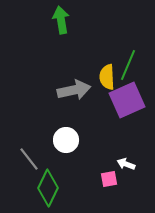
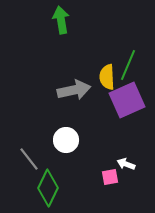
pink square: moved 1 px right, 2 px up
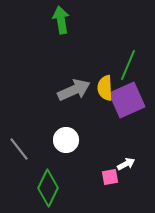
yellow semicircle: moved 2 px left, 11 px down
gray arrow: rotated 12 degrees counterclockwise
gray line: moved 10 px left, 10 px up
white arrow: rotated 132 degrees clockwise
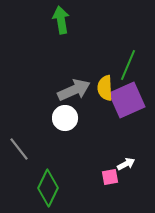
white circle: moved 1 px left, 22 px up
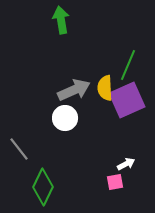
pink square: moved 5 px right, 5 px down
green diamond: moved 5 px left, 1 px up
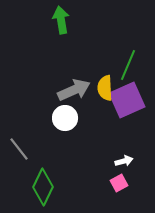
white arrow: moved 2 px left, 3 px up; rotated 12 degrees clockwise
pink square: moved 4 px right, 1 px down; rotated 18 degrees counterclockwise
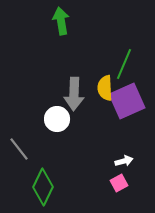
green arrow: moved 1 px down
green line: moved 4 px left, 1 px up
gray arrow: moved 4 px down; rotated 116 degrees clockwise
purple square: moved 1 px down
white circle: moved 8 px left, 1 px down
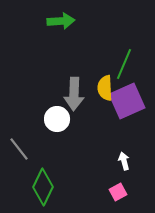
green arrow: rotated 96 degrees clockwise
white arrow: rotated 90 degrees counterclockwise
pink square: moved 1 px left, 9 px down
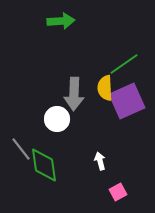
green line: rotated 32 degrees clockwise
gray line: moved 2 px right
white arrow: moved 24 px left
green diamond: moved 1 px right, 22 px up; rotated 33 degrees counterclockwise
